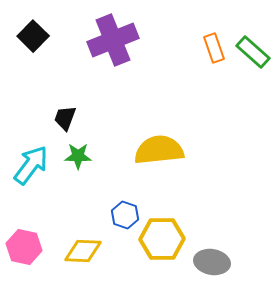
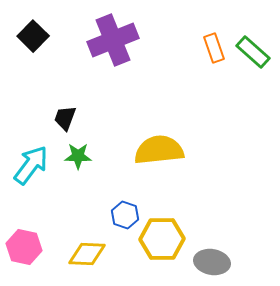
yellow diamond: moved 4 px right, 3 px down
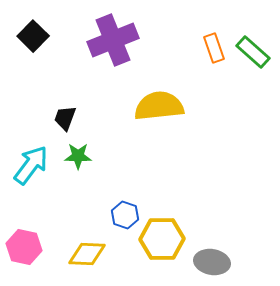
yellow semicircle: moved 44 px up
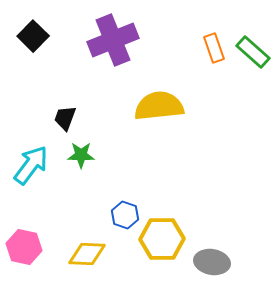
green star: moved 3 px right, 1 px up
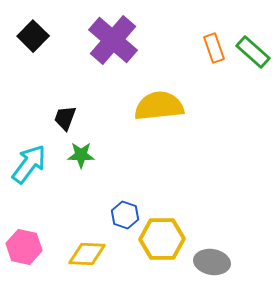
purple cross: rotated 27 degrees counterclockwise
cyan arrow: moved 2 px left, 1 px up
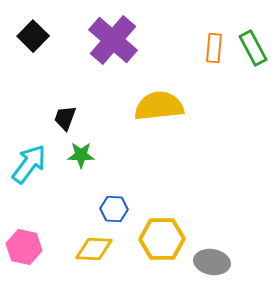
orange rectangle: rotated 24 degrees clockwise
green rectangle: moved 4 px up; rotated 20 degrees clockwise
blue hexagon: moved 11 px left, 6 px up; rotated 16 degrees counterclockwise
yellow diamond: moved 7 px right, 5 px up
